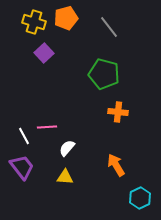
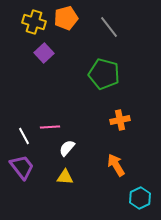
orange cross: moved 2 px right, 8 px down; rotated 18 degrees counterclockwise
pink line: moved 3 px right
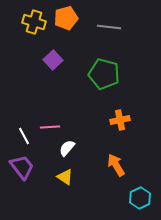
gray line: rotated 45 degrees counterclockwise
purple square: moved 9 px right, 7 px down
yellow triangle: rotated 30 degrees clockwise
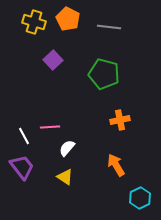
orange pentagon: moved 2 px right, 1 px down; rotated 30 degrees counterclockwise
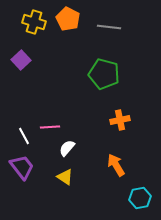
purple square: moved 32 px left
cyan hexagon: rotated 15 degrees clockwise
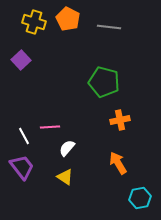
green pentagon: moved 8 px down
orange arrow: moved 2 px right, 2 px up
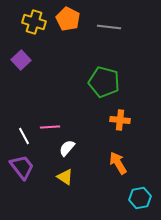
orange cross: rotated 18 degrees clockwise
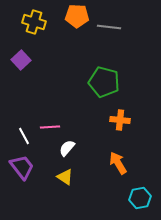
orange pentagon: moved 9 px right, 3 px up; rotated 25 degrees counterclockwise
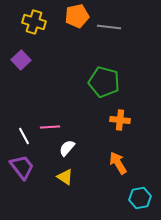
orange pentagon: rotated 15 degrees counterclockwise
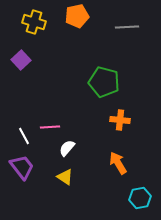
gray line: moved 18 px right; rotated 10 degrees counterclockwise
